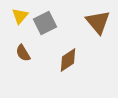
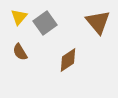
yellow triangle: moved 1 px left, 1 px down
gray square: rotated 10 degrees counterclockwise
brown semicircle: moved 3 px left, 1 px up
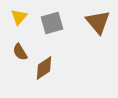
gray square: moved 7 px right; rotated 20 degrees clockwise
brown diamond: moved 24 px left, 8 px down
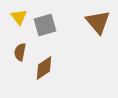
yellow triangle: rotated 18 degrees counterclockwise
gray square: moved 7 px left, 2 px down
brown semicircle: rotated 42 degrees clockwise
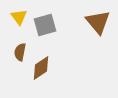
brown diamond: moved 3 px left
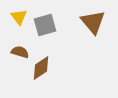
brown triangle: moved 5 px left
brown semicircle: rotated 96 degrees clockwise
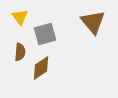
yellow triangle: moved 1 px right
gray square: moved 9 px down
brown semicircle: rotated 78 degrees clockwise
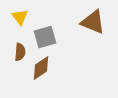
brown triangle: rotated 28 degrees counterclockwise
gray square: moved 3 px down
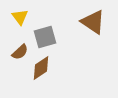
brown triangle: rotated 12 degrees clockwise
brown semicircle: rotated 42 degrees clockwise
